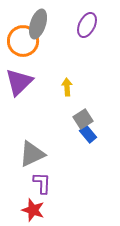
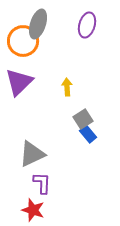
purple ellipse: rotated 10 degrees counterclockwise
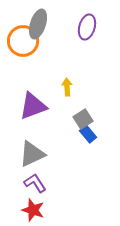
purple ellipse: moved 2 px down
purple triangle: moved 14 px right, 24 px down; rotated 24 degrees clockwise
purple L-shape: moved 7 px left; rotated 35 degrees counterclockwise
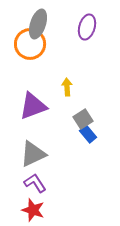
orange circle: moved 7 px right, 3 px down
gray triangle: moved 1 px right
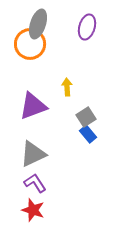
gray square: moved 3 px right, 2 px up
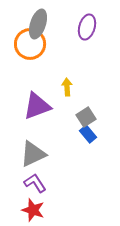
purple triangle: moved 4 px right
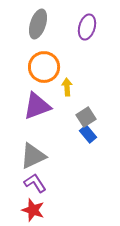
orange circle: moved 14 px right, 23 px down
gray triangle: moved 2 px down
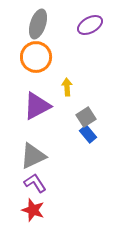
purple ellipse: moved 3 px right, 2 px up; rotated 45 degrees clockwise
orange circle: moved 8 px left, 10 px up
purple triangle: rotated 8 degrees counterclockwise
